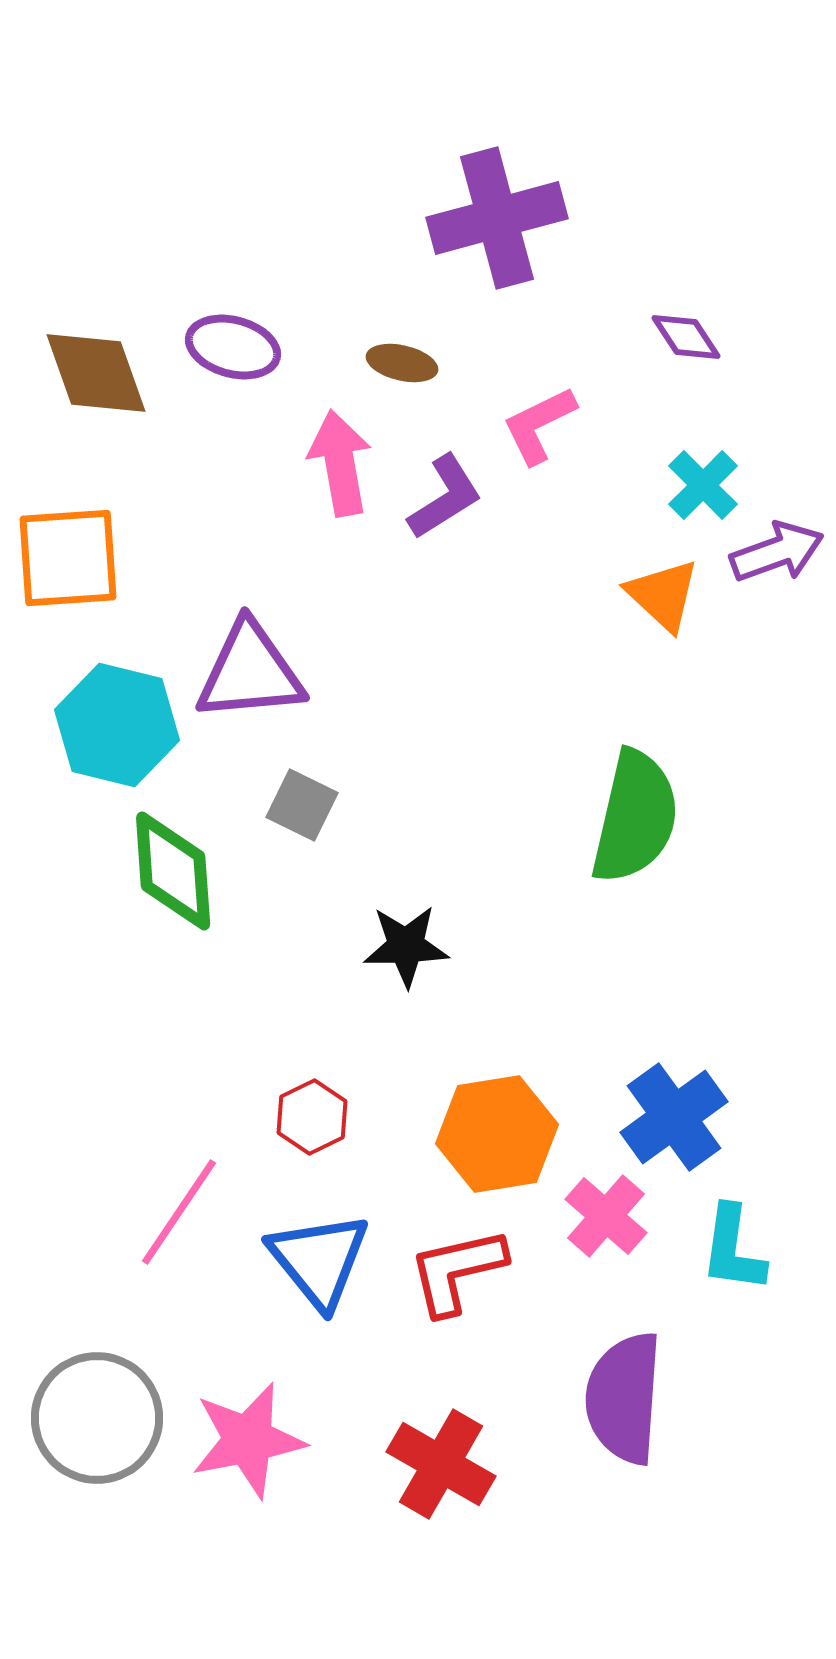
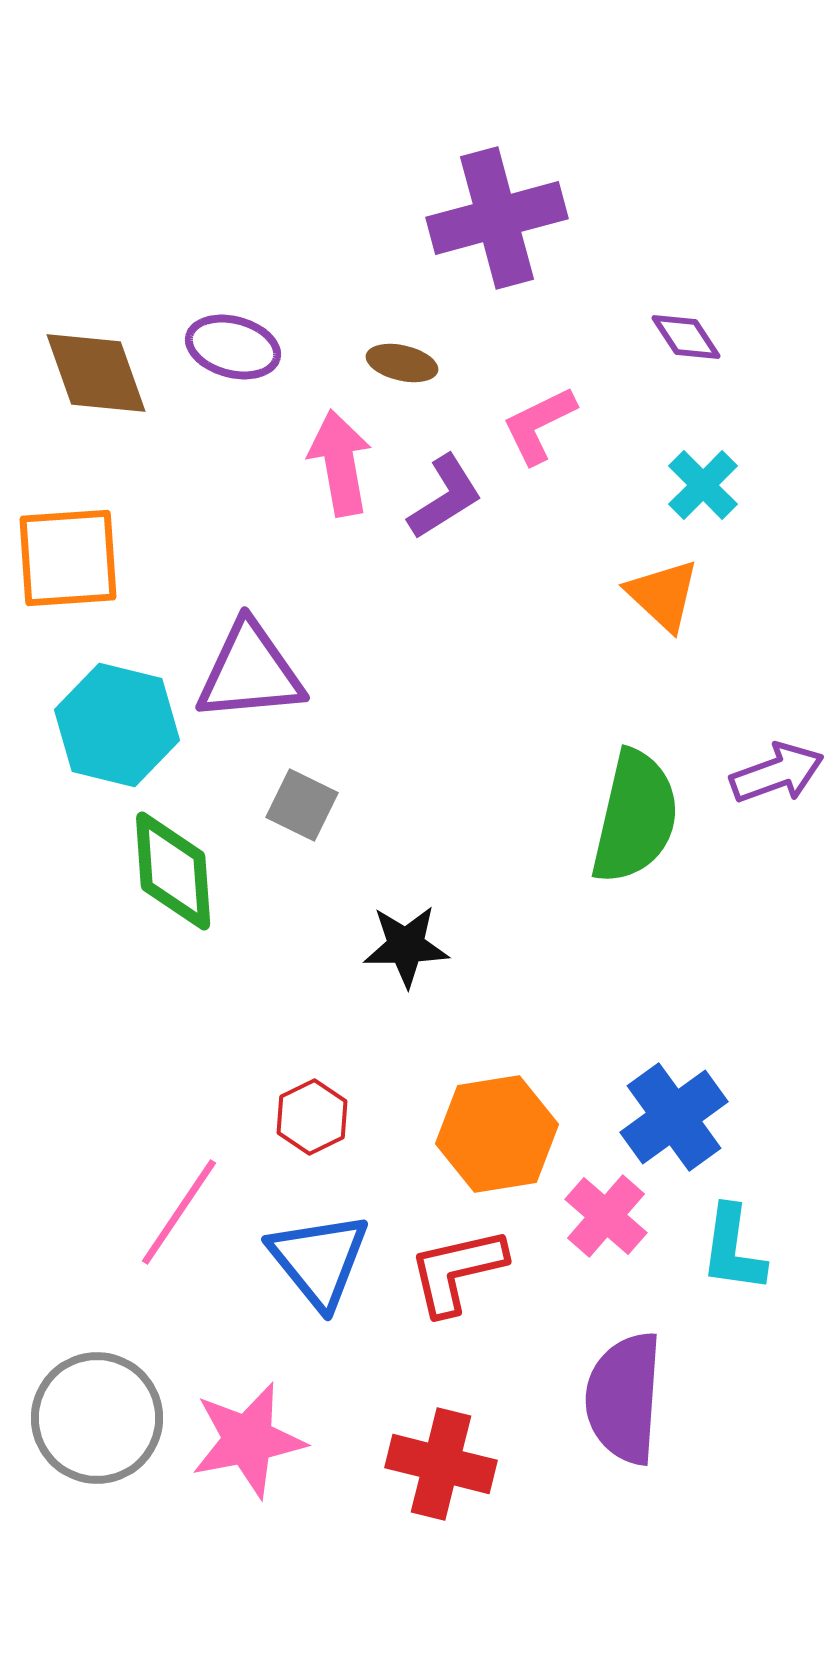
purple arrow: moved 221 px down
red cross: rotated 16 degrees counterclockwise
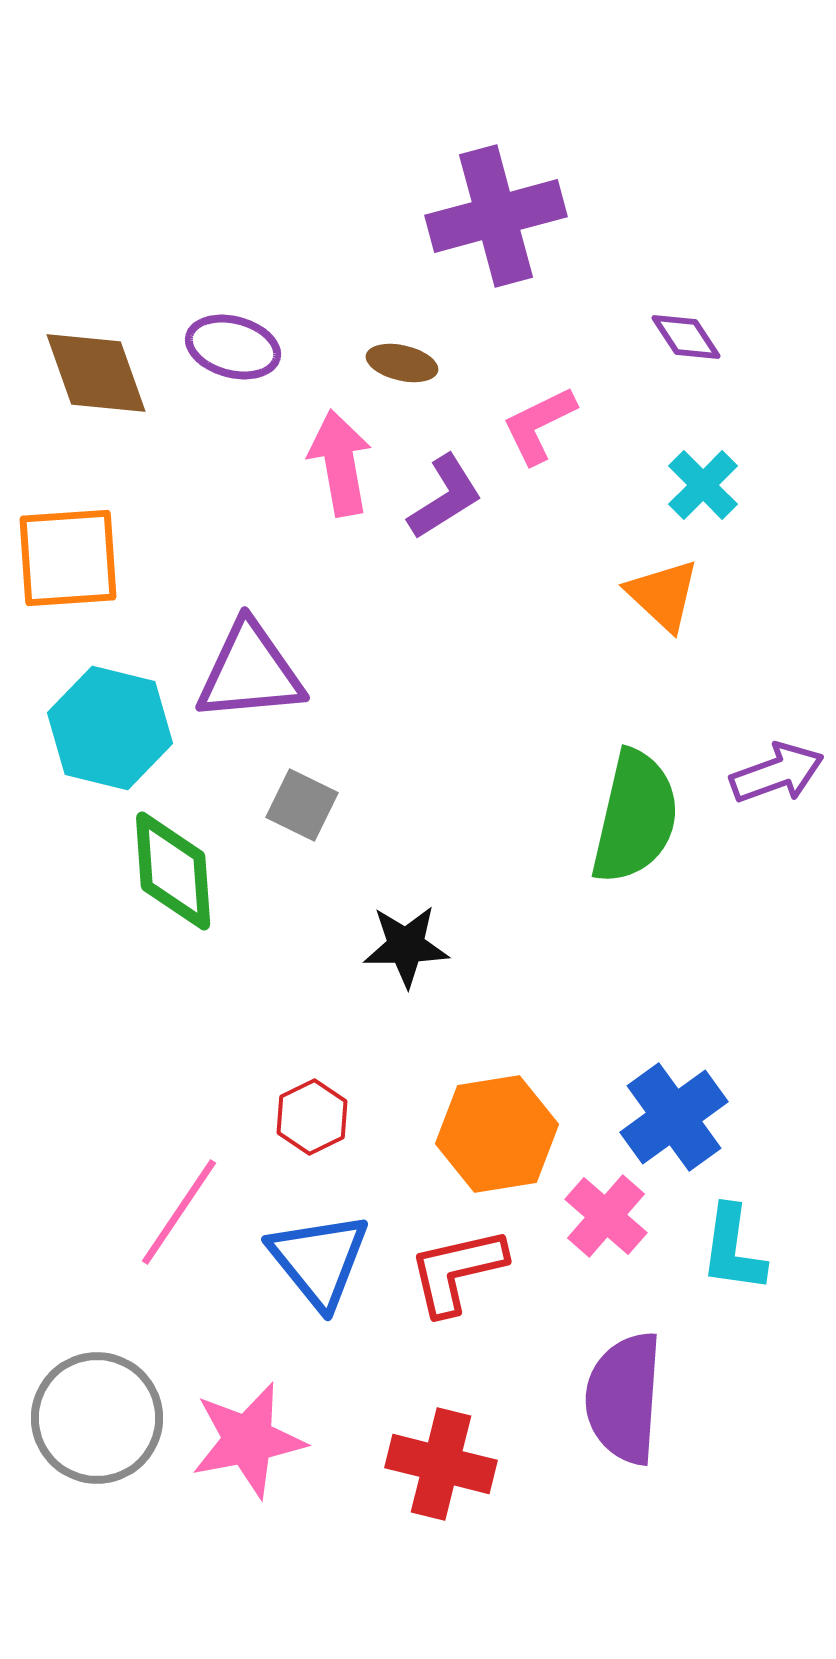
purple cross: moved 1 px left, 2 px up
cyan hexagon: moved 7 px left, 3 px down
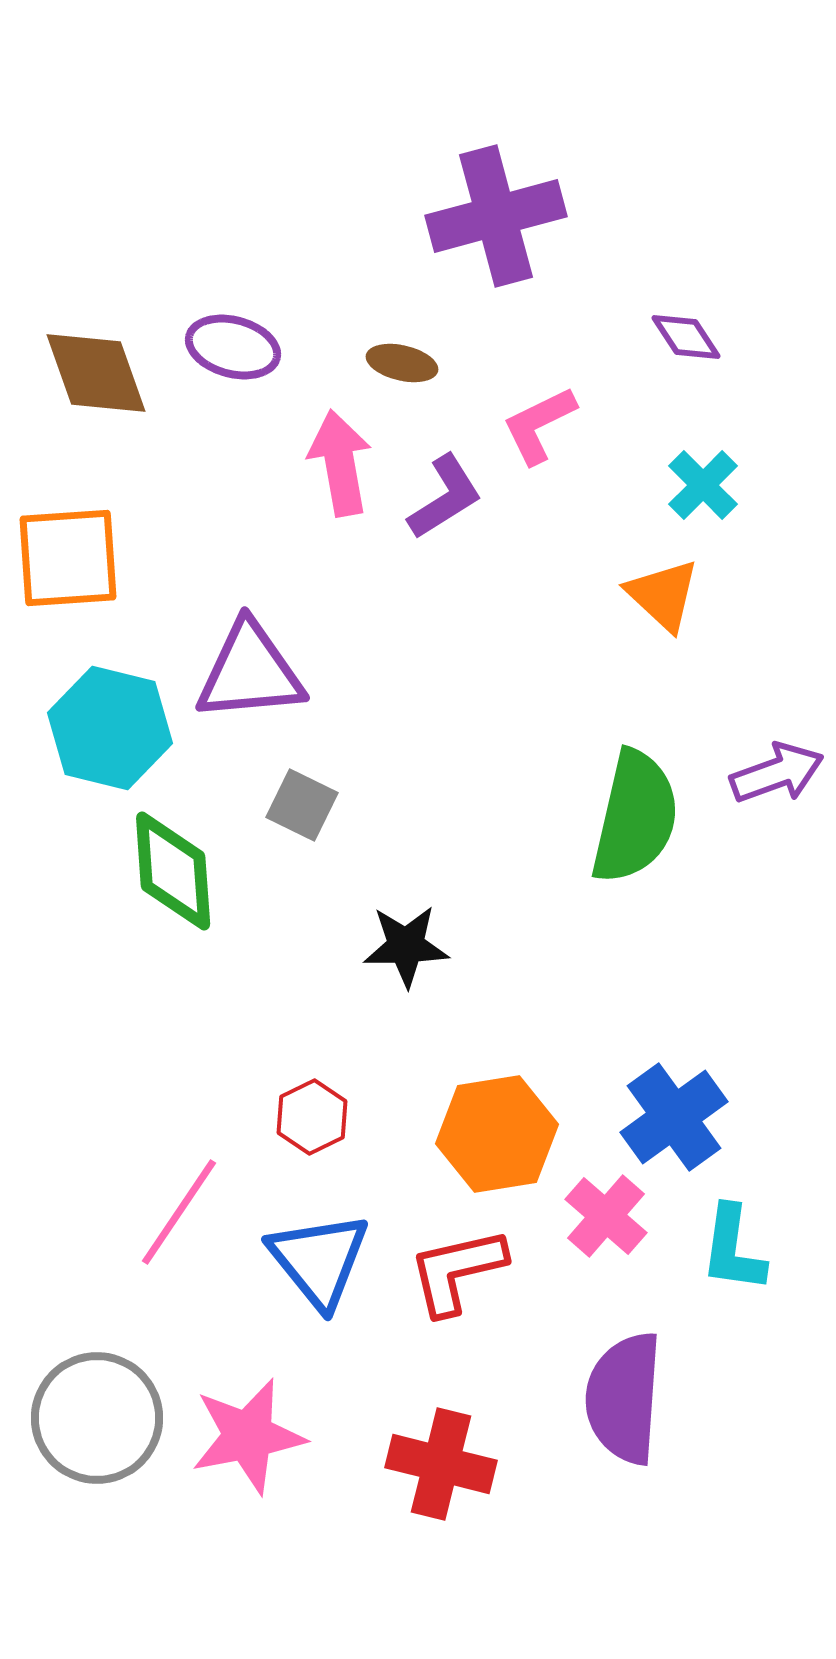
pink star: moved 4 px up
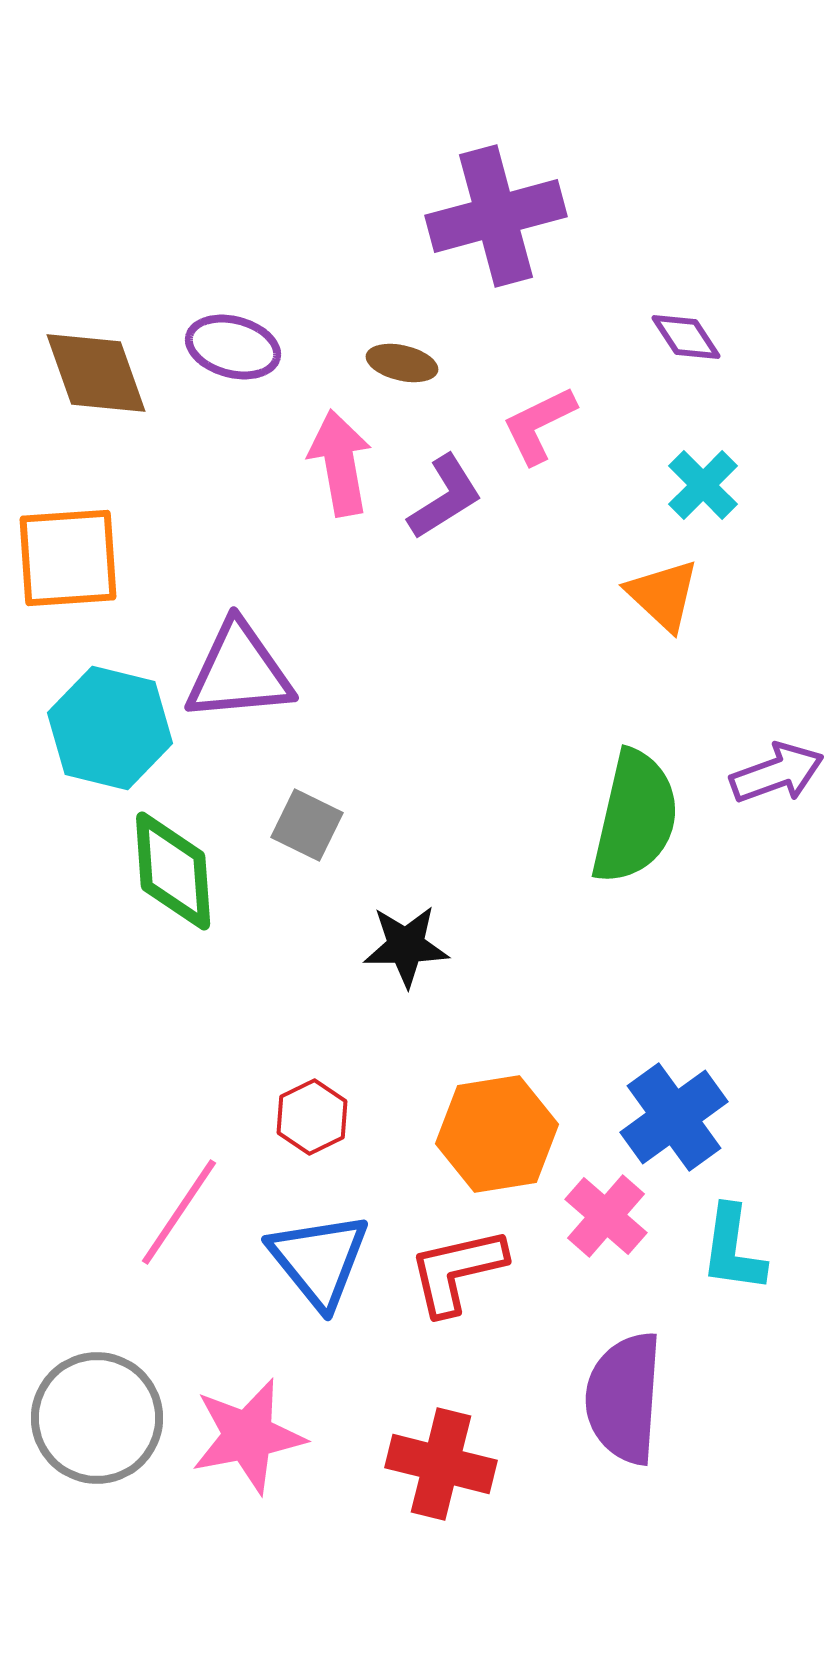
purple triangle: moved 11 px left
gray square: moved 5 px right, 20 px down
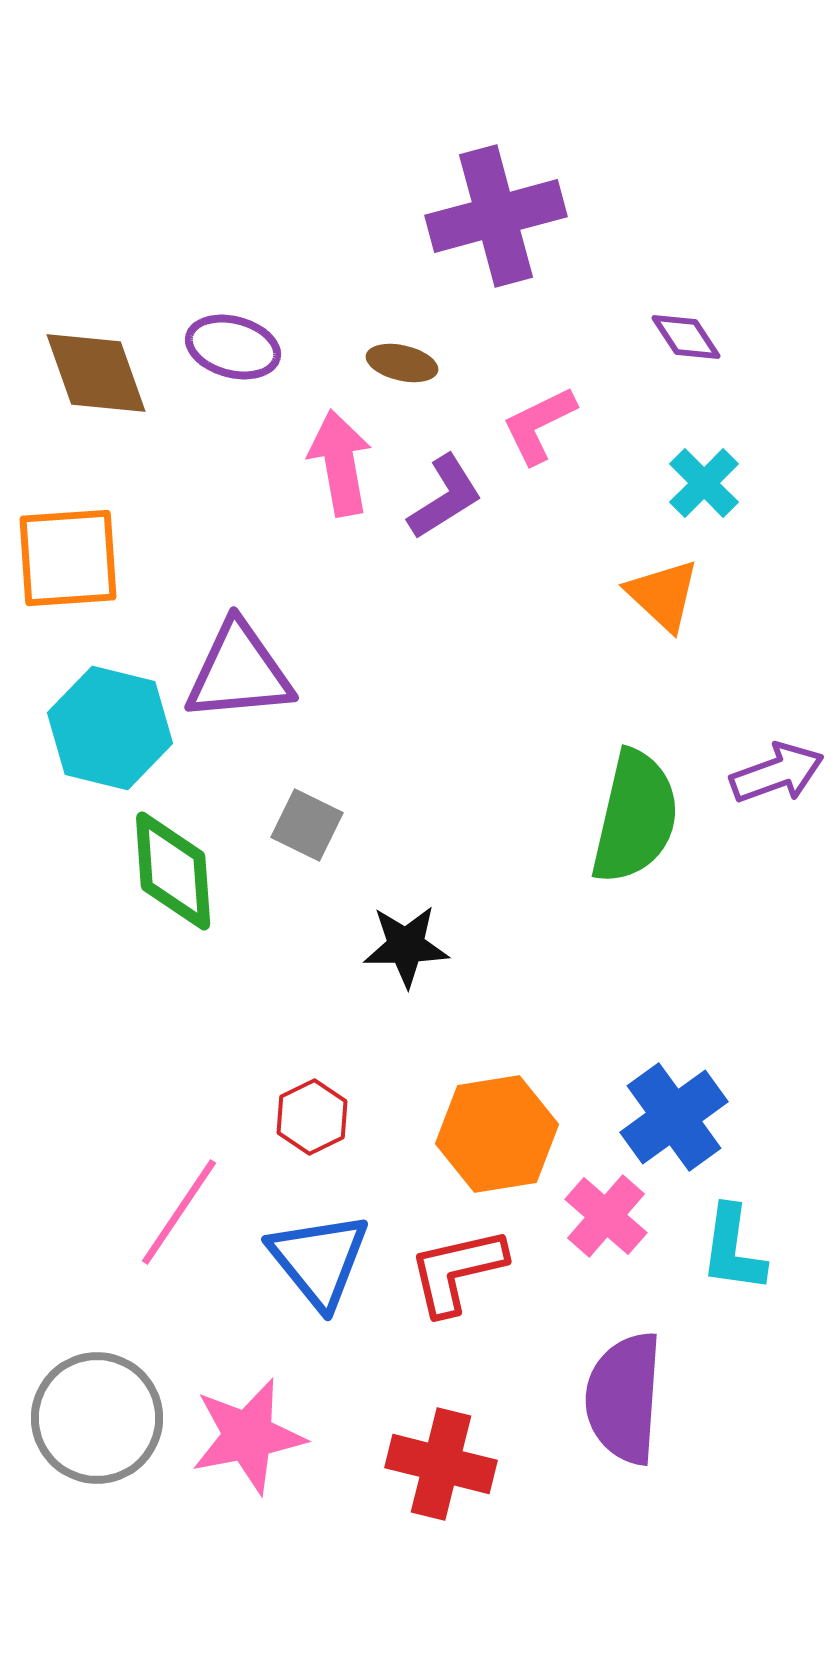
cyan cross: moved 1 px right, 2 px up
